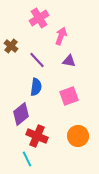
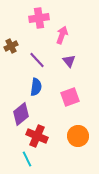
pink cross: rotated 24 degrees clockwise
pink arrow: moved 1 px right, 1 px up
brown cross: rotated 24 degrees clockwise
purple triangle: rotated 40 degrees clockwise
pink square: moved 1 px right, 1 px down
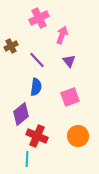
pink cross: rotated 18 degrees counterclockwise
cyan line: rotated 28 degrees clockwise
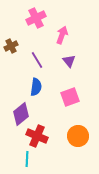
pink cross: moved 3 px left
purple line: rotated 12 degrees clockwise
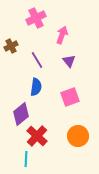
red cross: rotated 20 degrees clockwise
cyan line: moved 1 px left
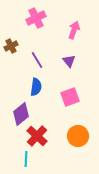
pink arrow: moved 12 px right, 5 px up
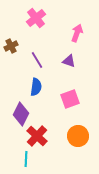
pink cross: rotated 12 degrees counterclockwise
pink arrow: moved 3 px right, 3 px down
purple triangle: rotated 32 degrees counterclockwise
pink square: moved 2 px down
purple diamond: rotated 25 degrees counterclockwise
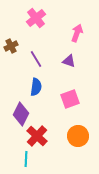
purple line: moved 1 px left, 1 px up
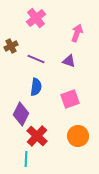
purple line: rotated 36 degrees counterclockwise
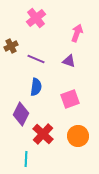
red cross: moved 6 px right, 2 px up
